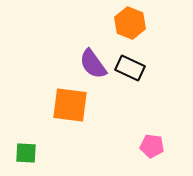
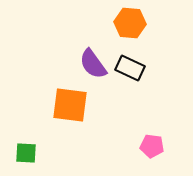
orange hexagon: rotated 16 degrees counterclockwise
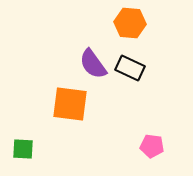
orange square: moved 1 px up
green square: moved 3 px left, 4 px up
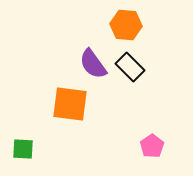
orange hexagon: moved 4 px left, 2 px down
black rectangle: moved 1 px up; rotated 20 degrees clockwise
pink pentagon: rotated 30 degrees clockwise
